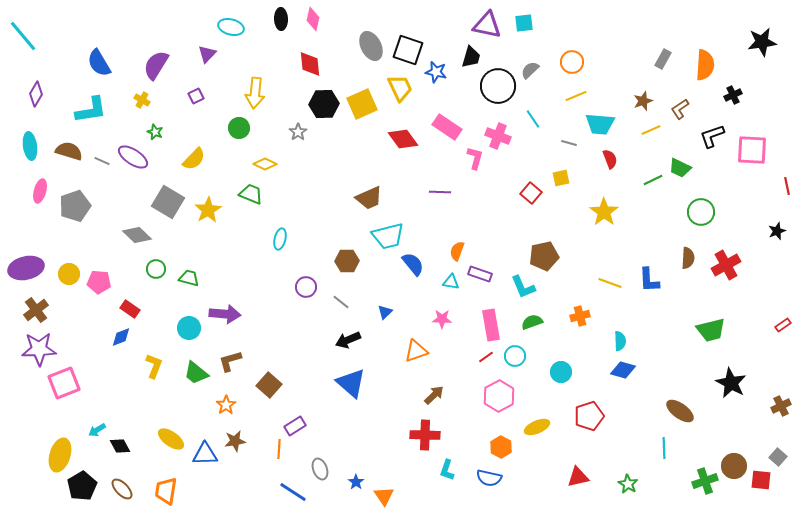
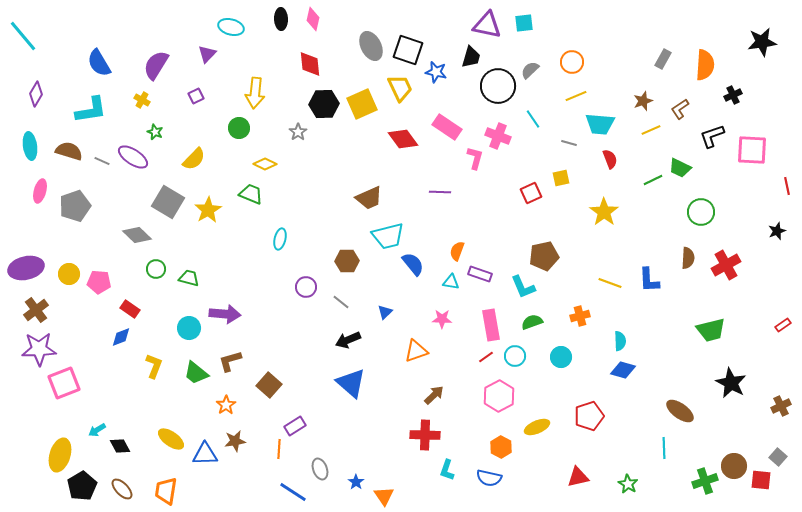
red square at (531, 193): rotated 25 degrees clockwise
cyan circle at (561, 372): moved 15 px up
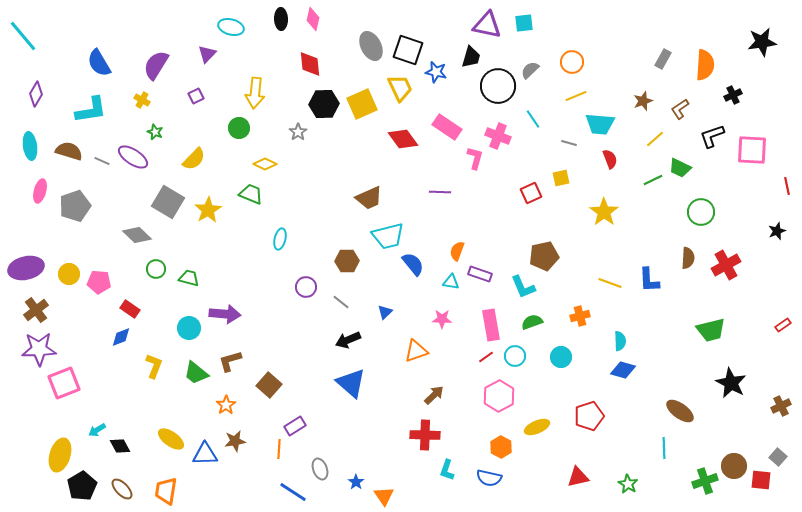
yellow line at (651, 130): moved 4 px right, 9 px down; rotated 18 degrees counterclockwise
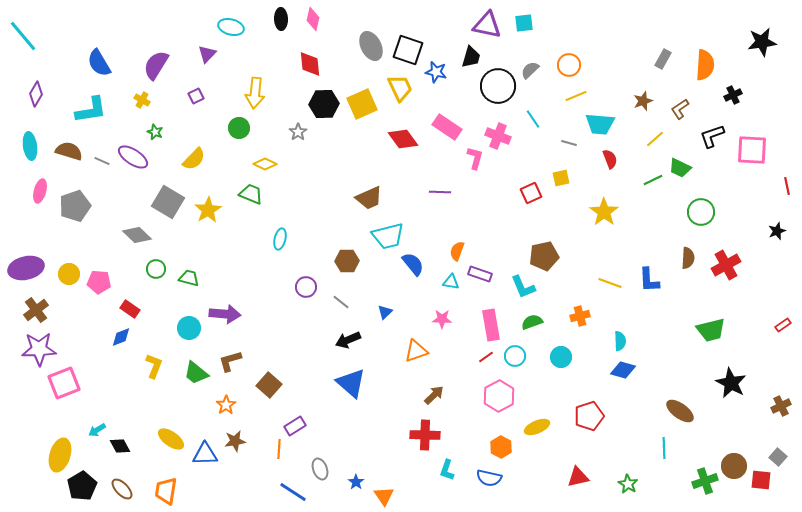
orange circle at (572, 62): moved 3 px left, 3 px down
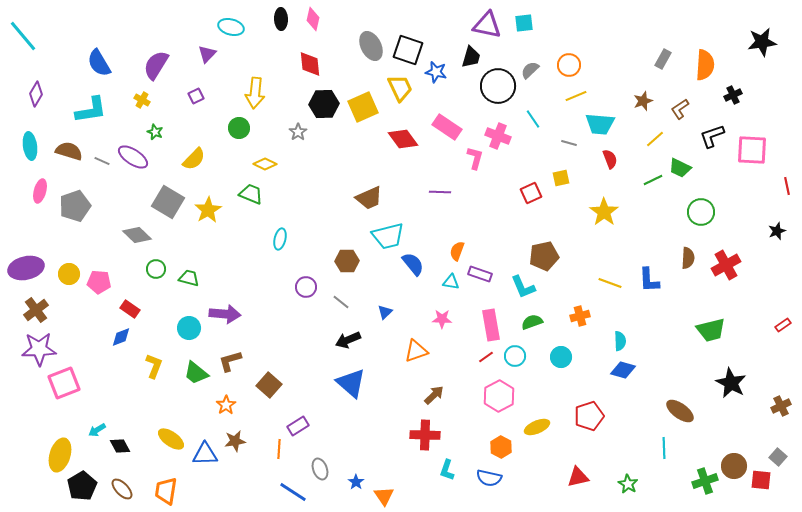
yellow square at (362, 104): moved 1 px right, 3 px down
purple rectangle at (295, 426): moved 3 px right
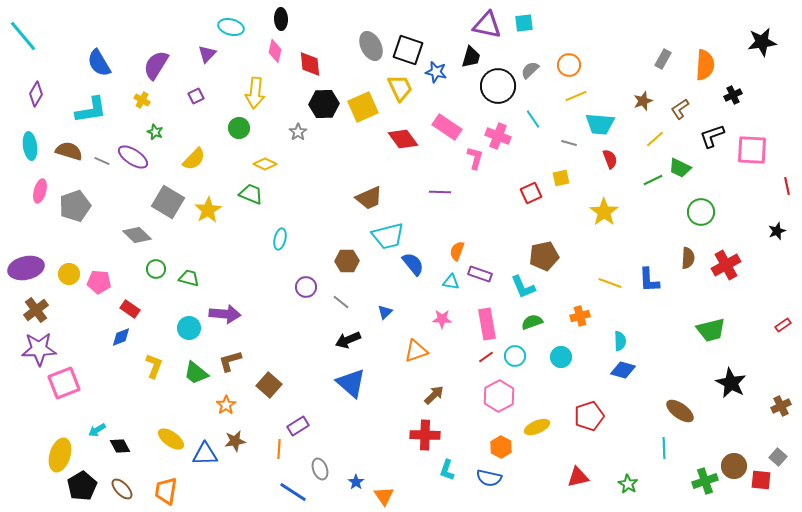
pink diamond at (313, 19): moved 38 px left, 32 px down
pink rectangle at (491, 325): moved 4 px left, 1 px up
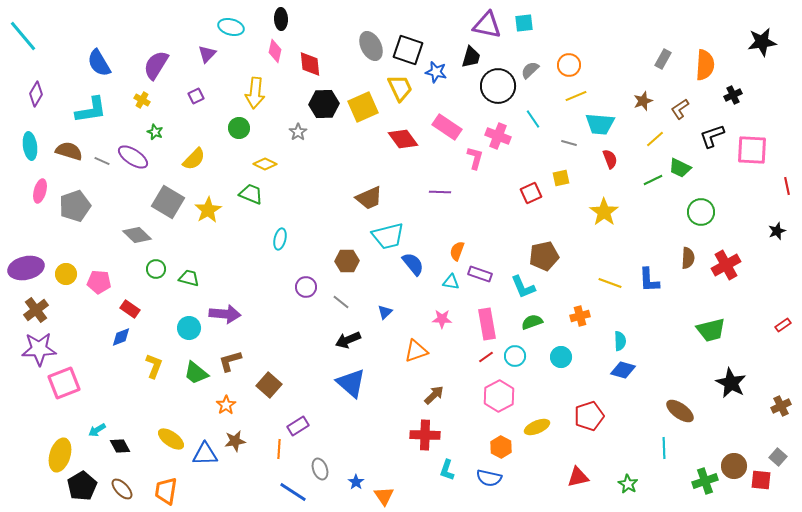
yellow circle at (69, 274): moved 3 px left
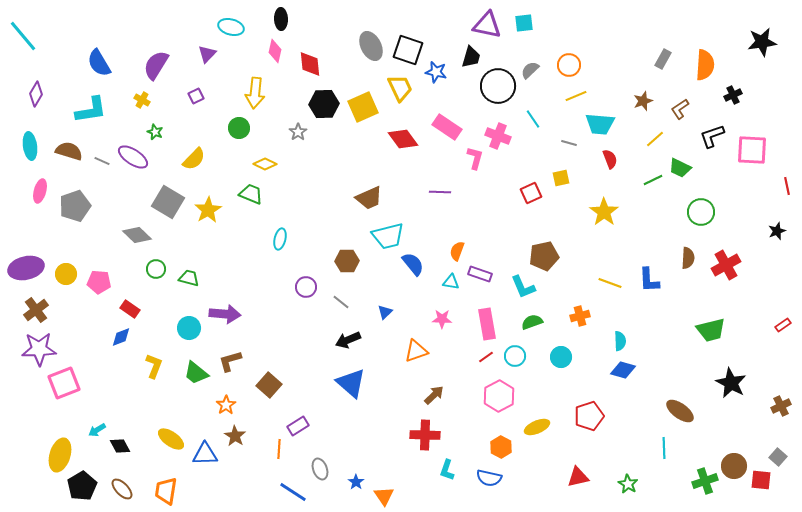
brown star at (235, 441): moved 5 px up; rotated 30 degrees counterclockwise
